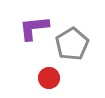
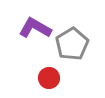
purple L-shape: moved 1 px right; rotated 36 degrees clockwise
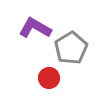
gray pentagon: moved 1 px left, 4 px down
